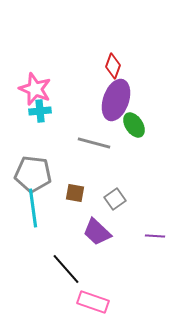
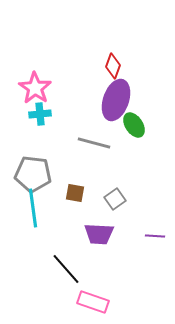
pink star: moved 1 px up; rotated 12 degrees clockwise
cyan cross: moved 3 px down
purple trapezoid: moved 2 px right, 2 px down; rotated 40 degrees counterclockwise
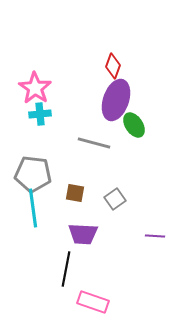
purple trapezoid: moved 16 px left
black line: rotated 52 degrees clockwise
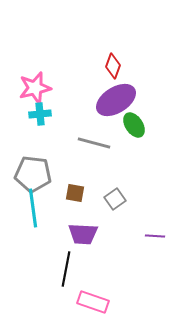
pink star: rotated 24 degrees clockwise
purple ellipse: rotated 39 degrees clockwise
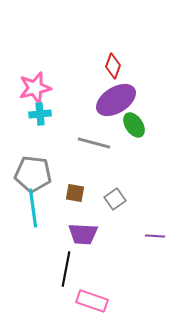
pink rectangle: moved 1 px left, 1 px up
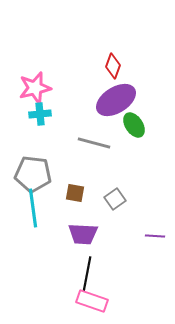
black line: moved 21 px right, 5 px down
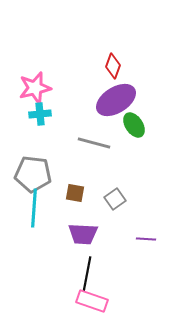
cyan line: moved 1 px right; rotated 12 degrees clockwise
purple line: moved 9 px left, 3 px down
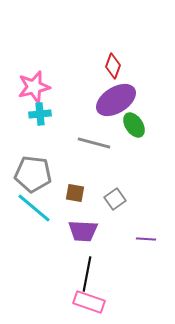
pink star: moved 1 px left, 1 px up
cyan line: rotated 54 degrees counterclockwise
purple trapezoid: moved 3 px up
pink rectangle: moved 3 px left, 1 px down
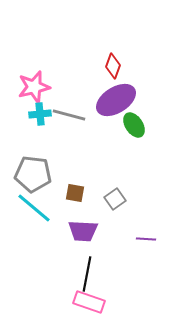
gray line: moved 25 px left, 28 px up
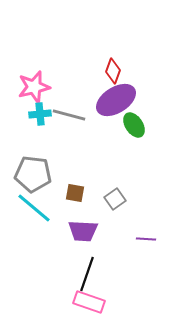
red diamond: moved 5 px down
black line: rotated 8 degrees clockwise
